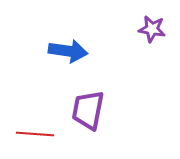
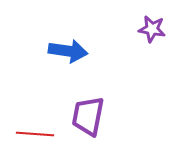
purple trapezoid: moved 6 px down
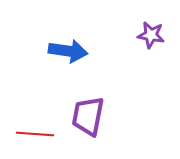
purple star: moved 1 px left, 6 px down
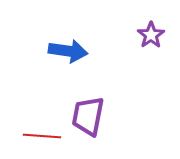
purple star: rotated 28 degrees clockwise
red line: moved 7 px right, 2 px down
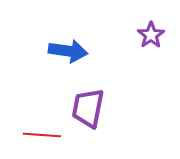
purple trapezoid: moved 8 px up
red line: moved 1 px up
